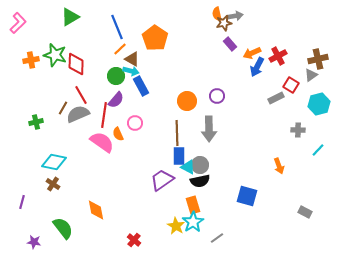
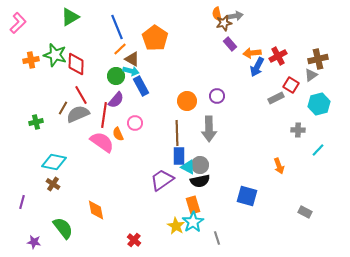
orange arrow at (252, 53): rotated 18 degrees clockwise
gray line at (217, 238): rotated 72 degrees counterclockwise
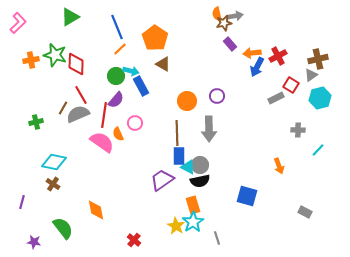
brown triangle at (132, 59): moved 31 px right, 5 px down
cyan hexagon at (319, 104): moved 1 px right, 6 px up
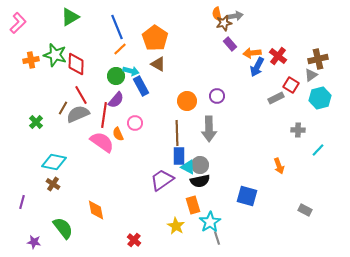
red cross at (278, 56): rotated 24 degrees counterclockwise
brown triangle at (163, 64): moved 5 px left
green cross at (36, 122): rotated 32 degrees counterclockwise
gray rectangle at (305, 212): moved 2 px up
cyan star at (193, 222): moved 17 px right
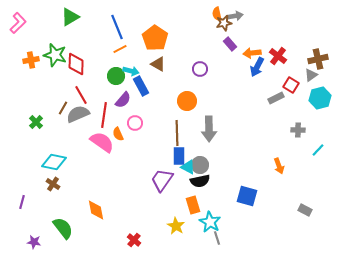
orange line at (120, 49): rotated 16 degrees clockwise
purple circle at (217, 96): moved 17 px left, 27 px up
purple semicircle at (116, 100): moved 7 px right
purple trapezoid at (162, 180): rotated 20 degrees counterclockwise
cyan star at (210, 222): rotated 10 degrees counterclockwise
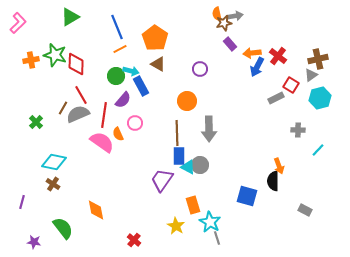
black semicircle at (200, 181): moved 73 px right; rotated 102 degrees clockwise
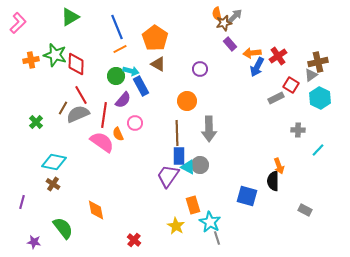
gray arrow at (235, 16): rotated 35 degrees counterclockwise
red cross at (278, 56): rotated 18 degrees clockwise
brown cross at (318, 59): moved 3 px down
cyan hexagon at (320, 98): rotated 20 degrees counterclockwise
purple trapezoid at (162, 180): moved 6 px right, 4 px up
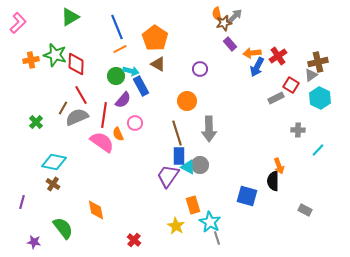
gray semicircle at (78, 114): moved 1 px left, 3 px down
brown line at (177, 133): rotated 15 degrees counterclockwise
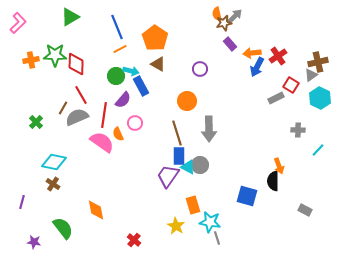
green star at (55, 55): rotated 15 degrees counterclockwise
cyan star at (210, 222): rotated 20 degrees counterclockwise
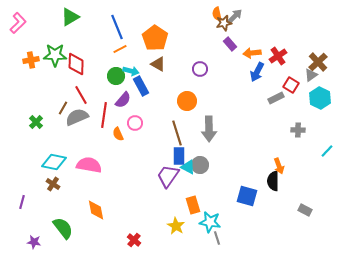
brown cross at (318, 62): rotated 30 degrees counterclockwise
blue arrow at (257, 67): moved 5 px down
pink semicircle at (102, 142): moved 13 px left, 23 px down; rotated 25 degrees counterclockwise
cyan line at (318, 150): moved 9 px right, 1 px down
